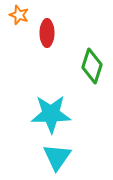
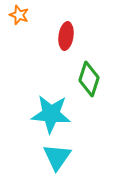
red ellipse: moved 19 px right, 3 px down; rotated 8 degrees clockwise
green diamond: moved 3 px left, 13 px down
cyan star: rotated 6 degrees clockwise
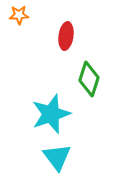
orange star: rotated 24 degrees counterclockwise
cyan star: rotated 24 degrees counterclockwise
cyan triangle: rotated 12 degrees counterclockwise
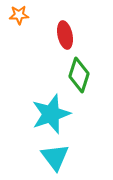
red ellipse: moved 1 px left, 1 px up; rotated 20 degrees counterclockwise
green diamond: moved 10 px left, 4 px up
cyan triangle: moved 2 px left
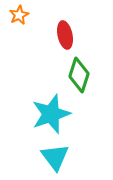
orange star: rotated 24 degrees counterclockwise
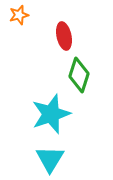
orange star: rotated 12 degrees clockwise
red ellipse: moved 1 px left, 1 px down
cyan triangle: moved 5 px left, 2 px down; rotated 8 degrees clockwise
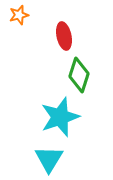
cyan star: moved 9 px right, 3 px down
cyan triangle: moved 1 px left
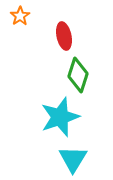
orange star: moved 1 px right, 1 px down; rotated 18 degrees counterclockwise
green diamond: moved 1 px left
cyan triangle: moved 24 px right
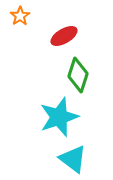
red ellipse: rotated 72 degrees clockwise
cyan star: moved 1 px left
cyan triangle: rotated 24 degrees counterclockwise
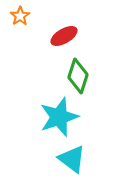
green diamond: moved 1 px down
cyan triangle: moved 1 px left
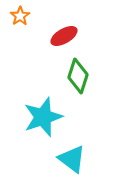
cyan star: moved 16 px left
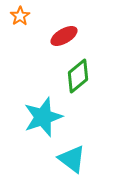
green diamond: rotated 32 degrees clockwise
